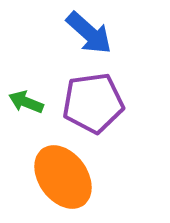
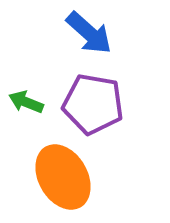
purple pentagon: moved 1 px down; rotated 18 degrees clockwise
orange ellipse: rotated 6 degrees clockwise
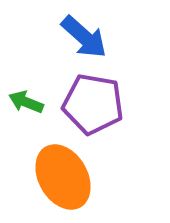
blue arrow: moved 5 px left, 4 px down
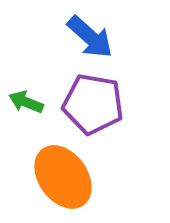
blue arrow: moved 6 px right
orange ellipse: rotated 6 degrees counterclockwise
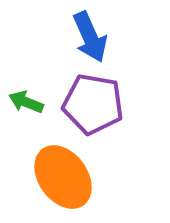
blue arrow: rotated 24 degrees clockwise
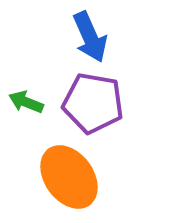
purple pentagon: moved 1 px up
orange ellipse: moved 6 px right
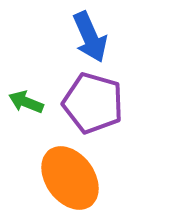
purple pentagon: rotated 6 degrees clockwise
orange ellipse: moved 1 px right, 1 px down
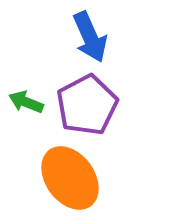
purple pentagon: moved 6 px left, 2 px down; rotated 28 degrees clockwise
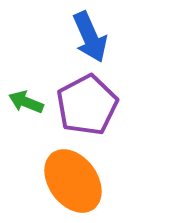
orange ellipse: moved 3 px right, 3 px down
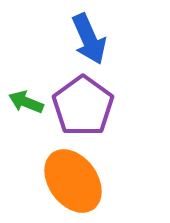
blue arrow: moved 1 px left, 2 px down
purple pentagon: moved 4 px left, 1 px down; rotated 8 degrees counterclockwise
